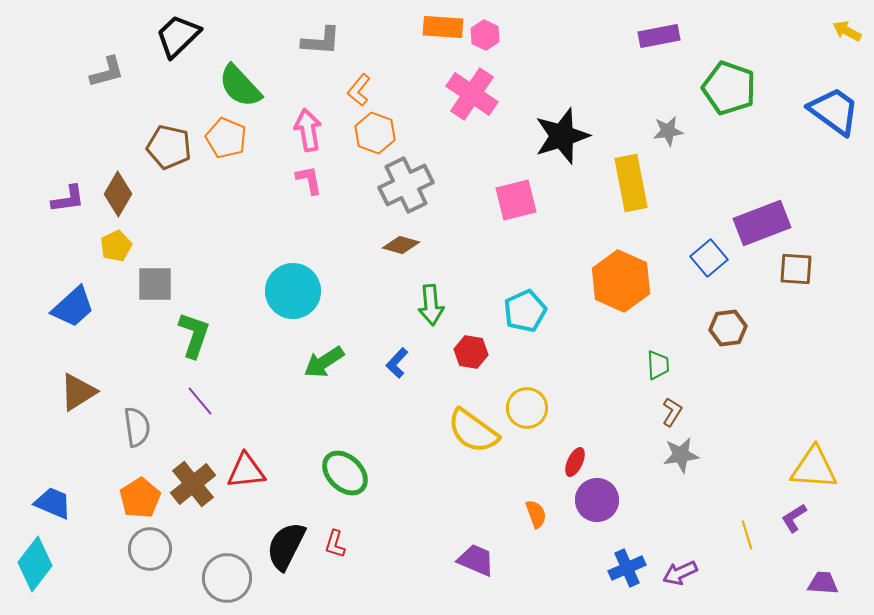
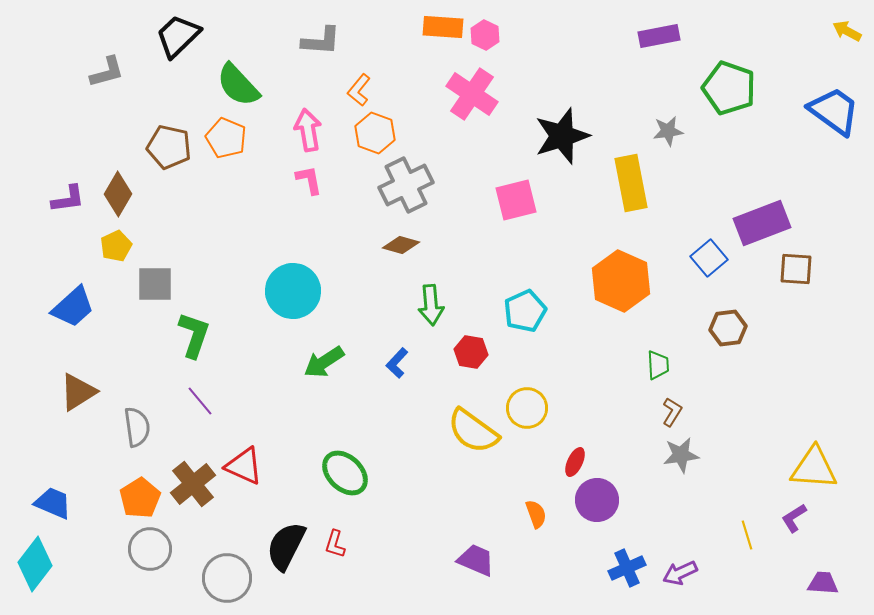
green semicircle at (240, 86): moved 2 px left, 1 px up
red triangle at (246, 471): moved 2 px left, 5 px up; rotated 30 degrees clockwise
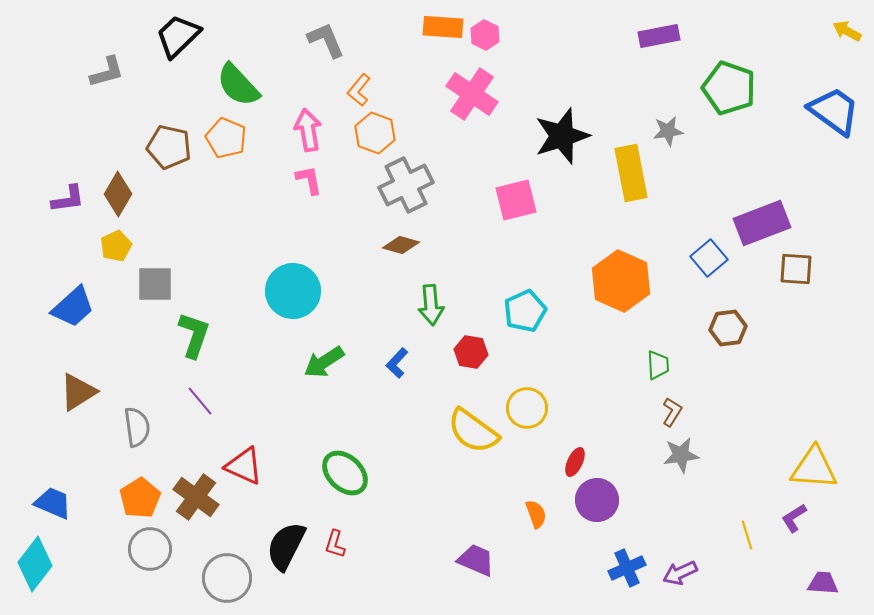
gray L-shape at (321, 41): moved 5 px right, 1 px up; rotated 117 degrees counterclockwise
yellow rectangle at (631, 183): moved 10 px up
brown cross at (193, 484): moved 3 px right, 13 px down; rotated 15 degrees counterclockwise
